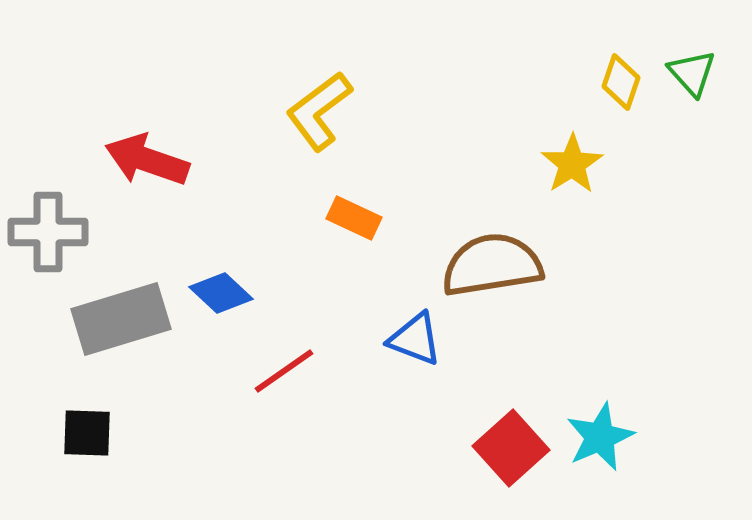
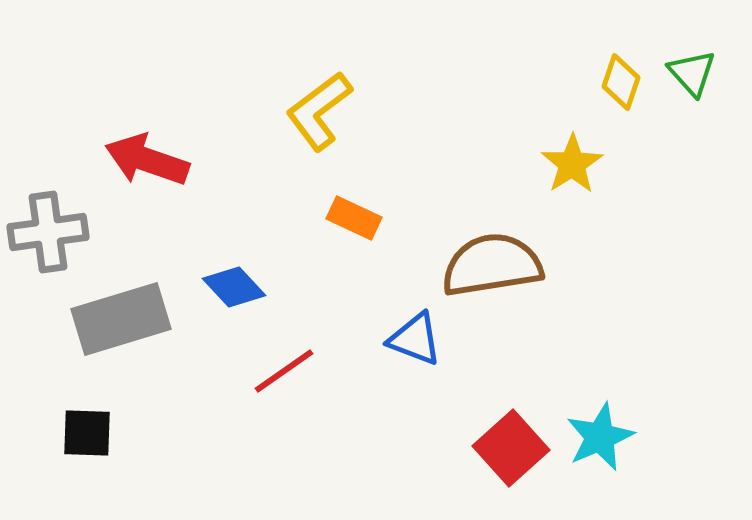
gray cross: rotated 8 degrees counterclockwise
blue diamond: moved 13 px right, 6 px up; rotated 4 degrees clockwise
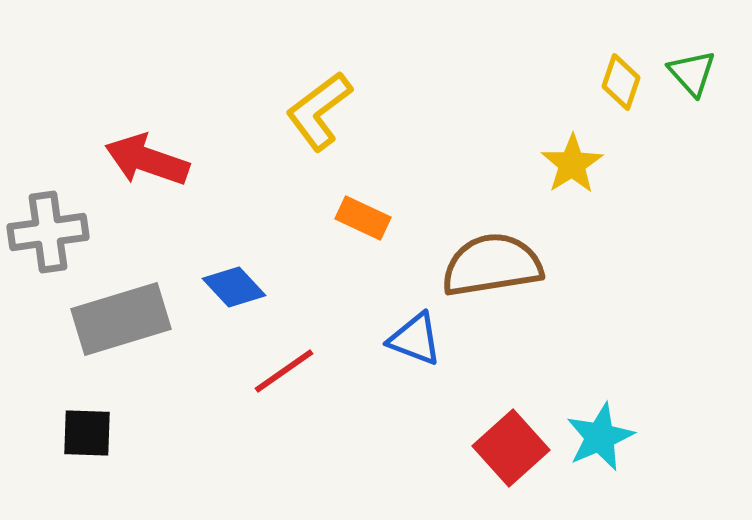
orange rectangle: moved 9 px right
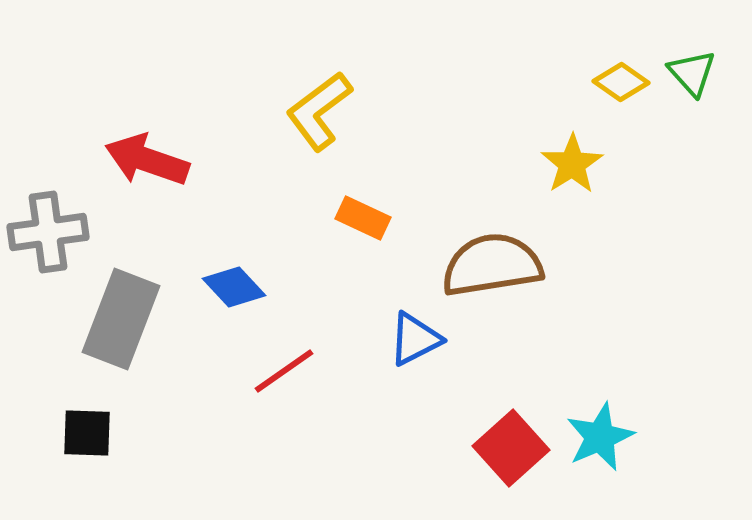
yellow diamond: rotated 74 degrees counterclockwise
gray rectangle: rotated 52 degrees counterclockwise
blue triangle: rotated 48 degrees counterclockwise
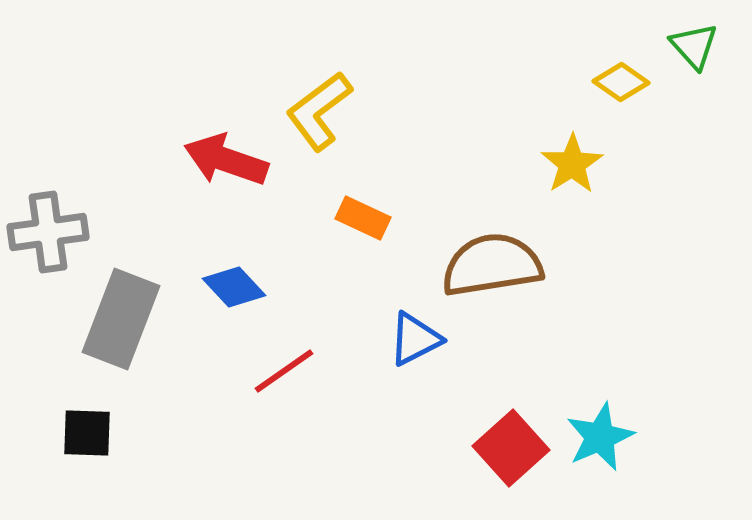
green triangle: moved 2 px right, 27 px up
red arrow: moved 79 px right
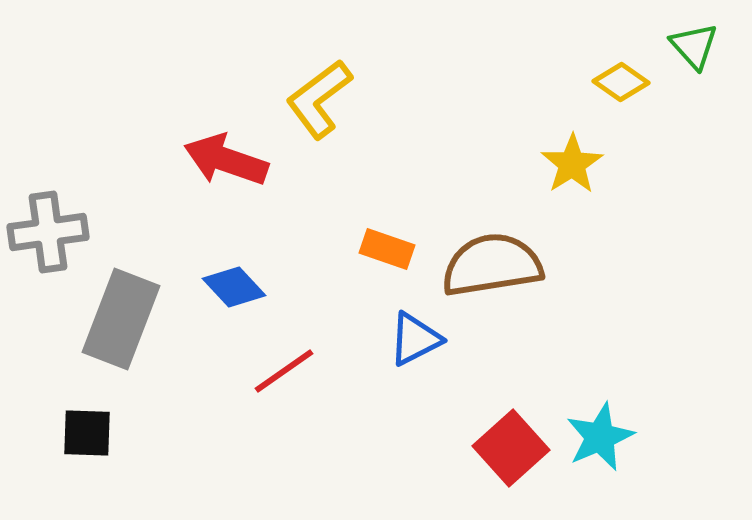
yellow L-shape: moved 12 px up
orange rectangle: moved 24 px right, 31 px down; rotated 6 degrees counterclockwise
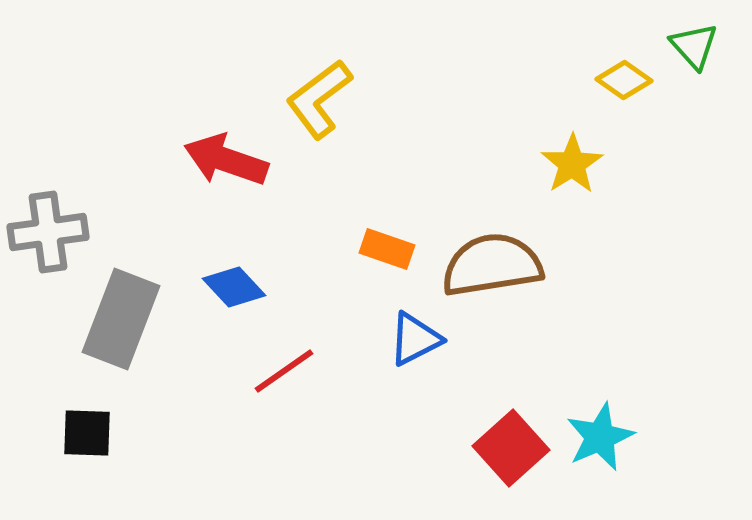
yellow diamond: moved 3 px right, 2 px up
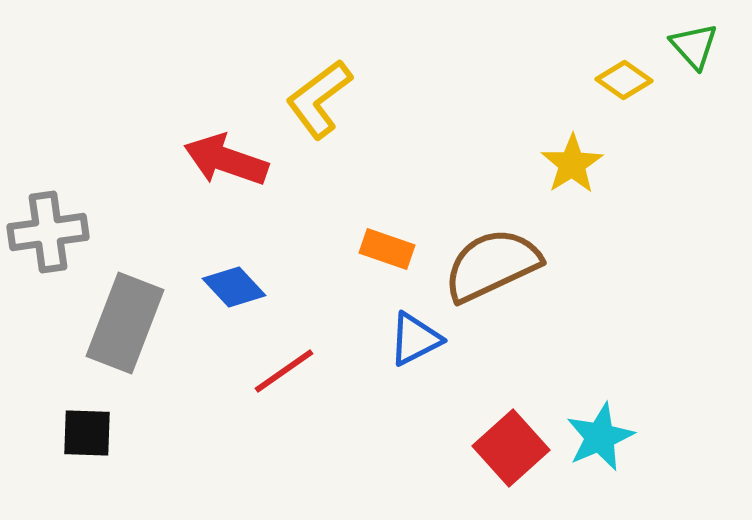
brown semicircle: rotated 16 degrees counterclockwise
gray rectangle: moved 4 px right, 4 px down
